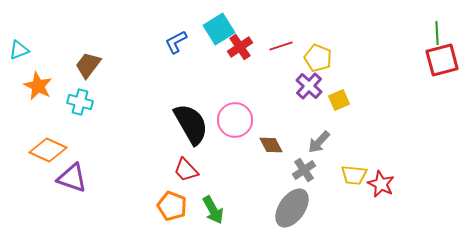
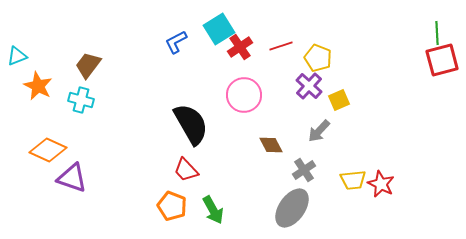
cyan triangle: moved 2 px left, 6 px down
cyan cross: moved 1 px right, 2 px up
pink circle: moved 9 px right, 25 px up
gray arrow: moved 11 px up
yellow trapezoid: moved 1 px left, 5 px down; rotated 12 degrees counterclockwise
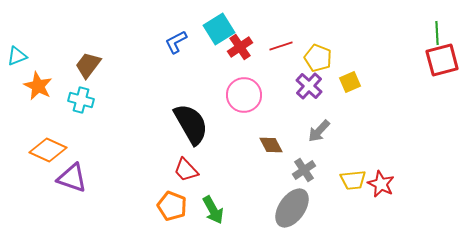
yellow square: moved 11 px right, 18 px up
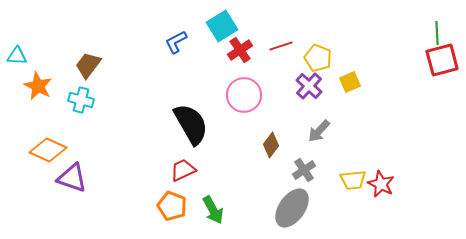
cyan square: moved 3 px right, 3 px up
red cross: moved 3 px down
cyan triangle: rotated 25 degrees clockwise
brown diamond: rotated 65 degrees clockwise
red trapezoid: moved 3 px left; rotated 108 degrees clockwise
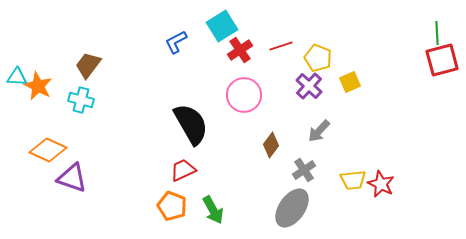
cyan triangle: moved 21 px down
